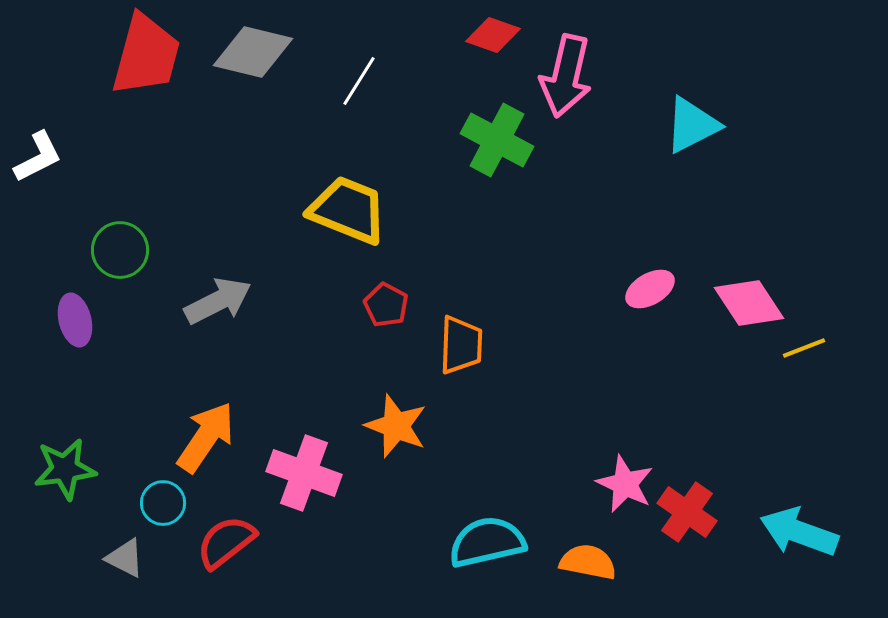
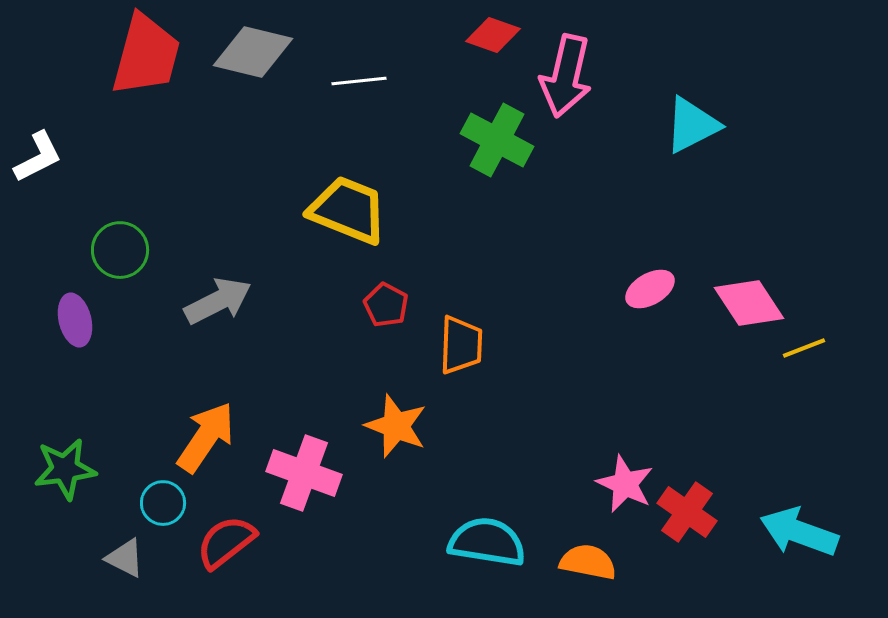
white line: rotated 52 degrees clockwise
cyan semicircle: rotated 22 degrees clockwise
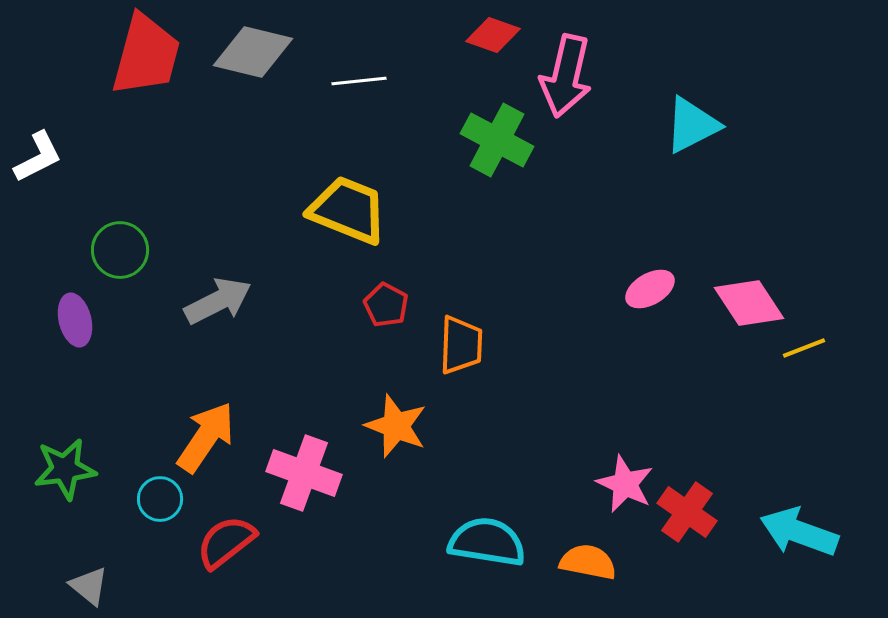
cyan circle: moved 3 px left, 4 px up
gray triangle: moved 36 px left, 28 px down; rotated 12 degrees clockwise
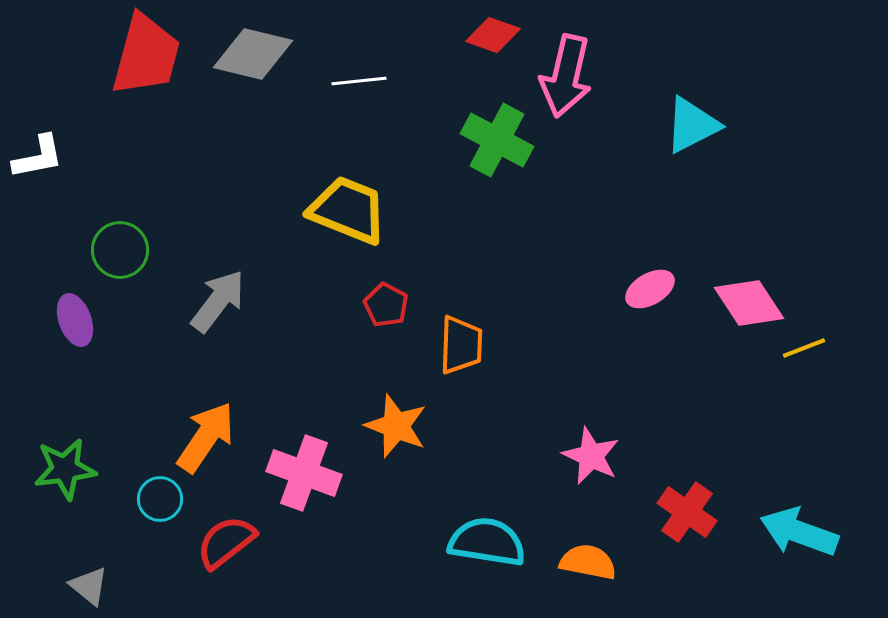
gray diamond: moved 2 px down
white L-shape: rotated 16 degrees clockwise
gray arrow: rotated 26 degrees counterclockwise
purple ellipse: rotated 6 degrees counterclockwise
pink star: moved 34 px left, 28 px up
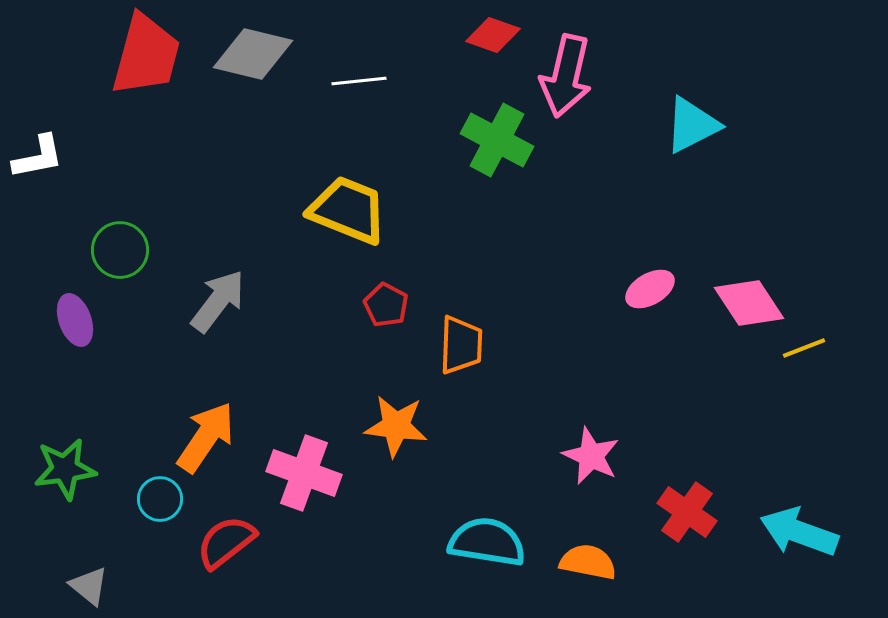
orange star: rotated 14 degrees counterclockwise
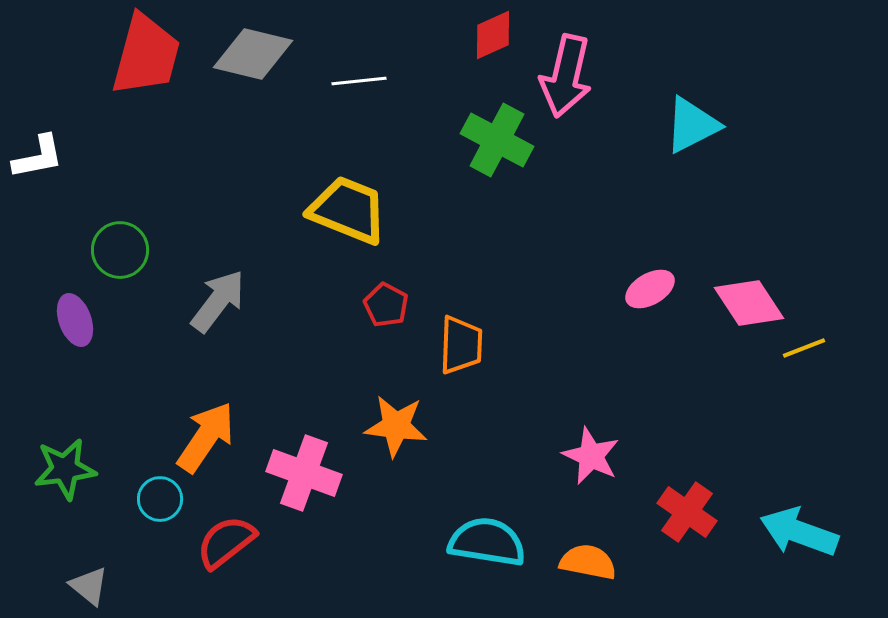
red diamond: rotated 44 degrees counterclockwise
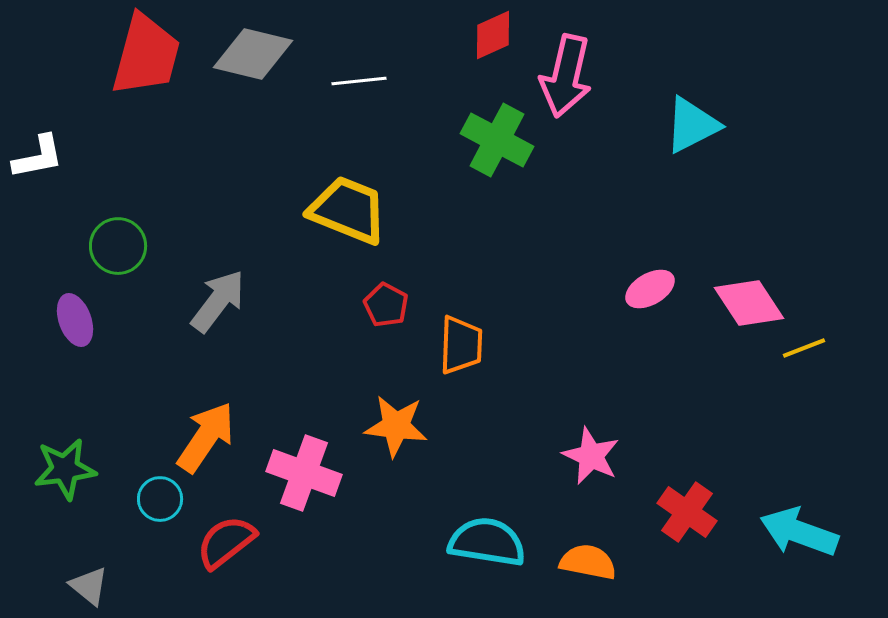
green circle: moved 2 px left, 4 px up
